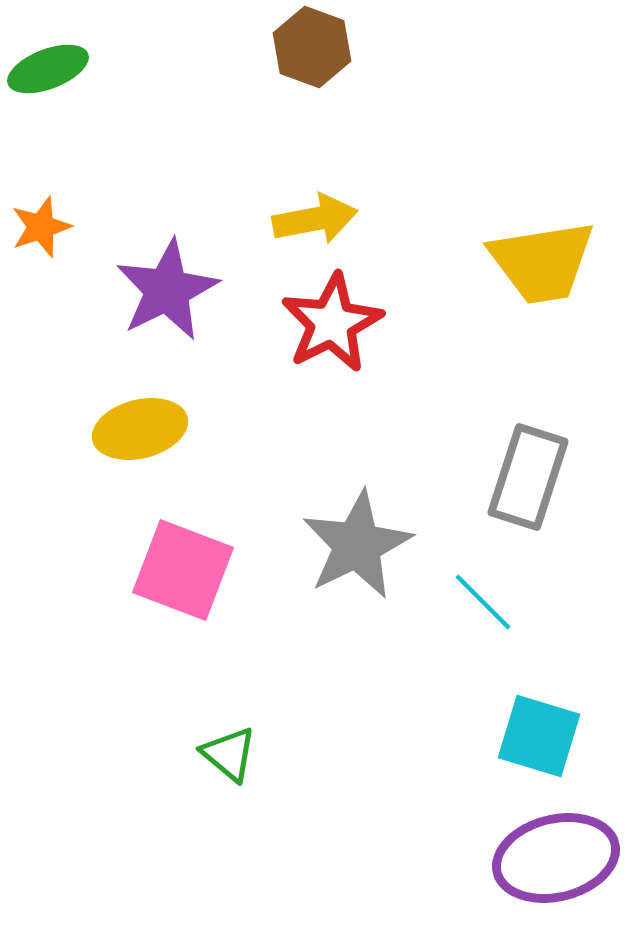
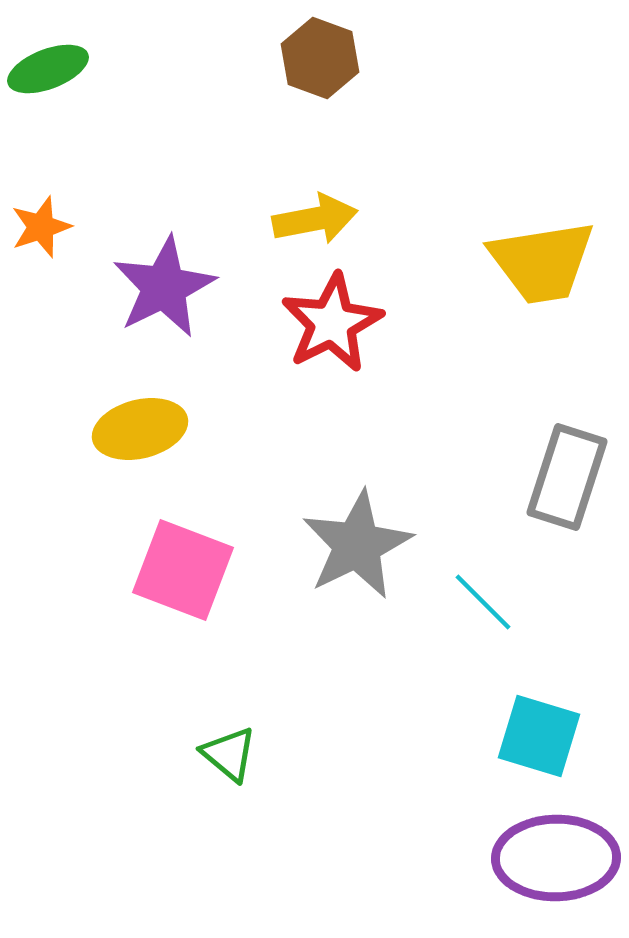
brown hexagon: moved 8 px right, 11 px down
purple star: moved 3 px left, 3 px up
gray rectangle: moved 39 px right
purple ellipse: rotated 13 degrees clockwise
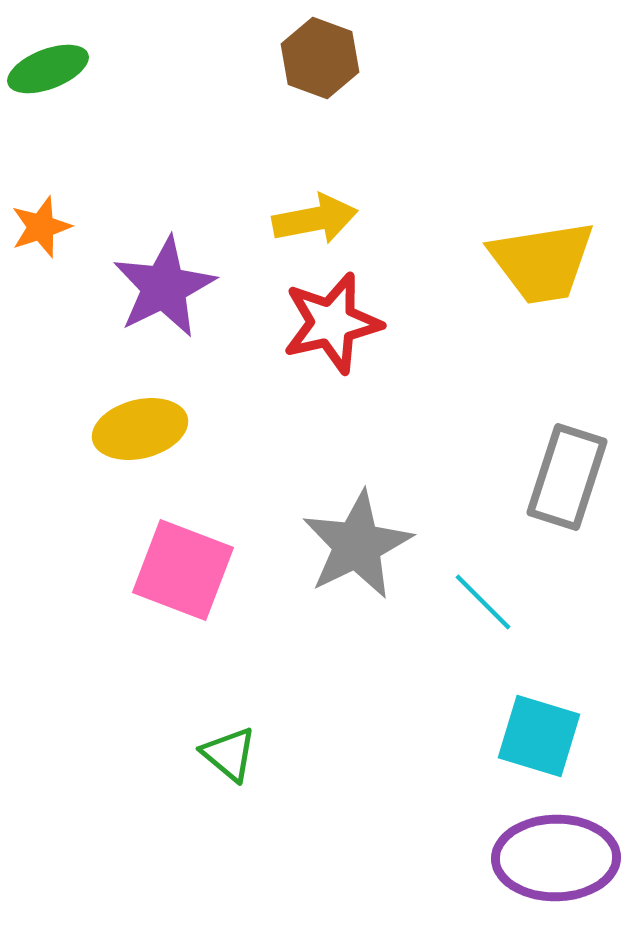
red star: rotated 14 degrees clockwise
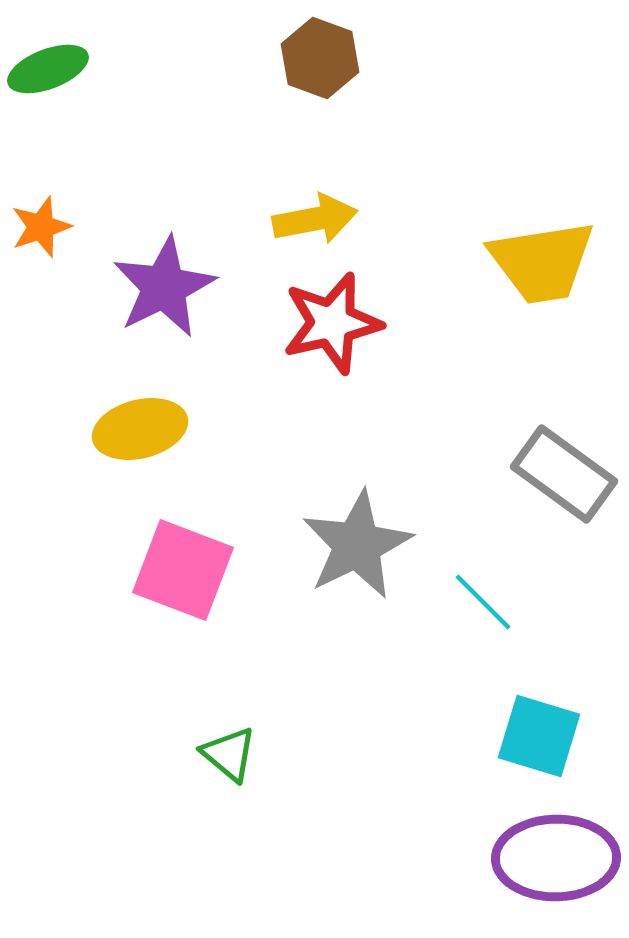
gray rectangle: moved 3 px left, 3 px up; rotated 72 degrees counterclockwise
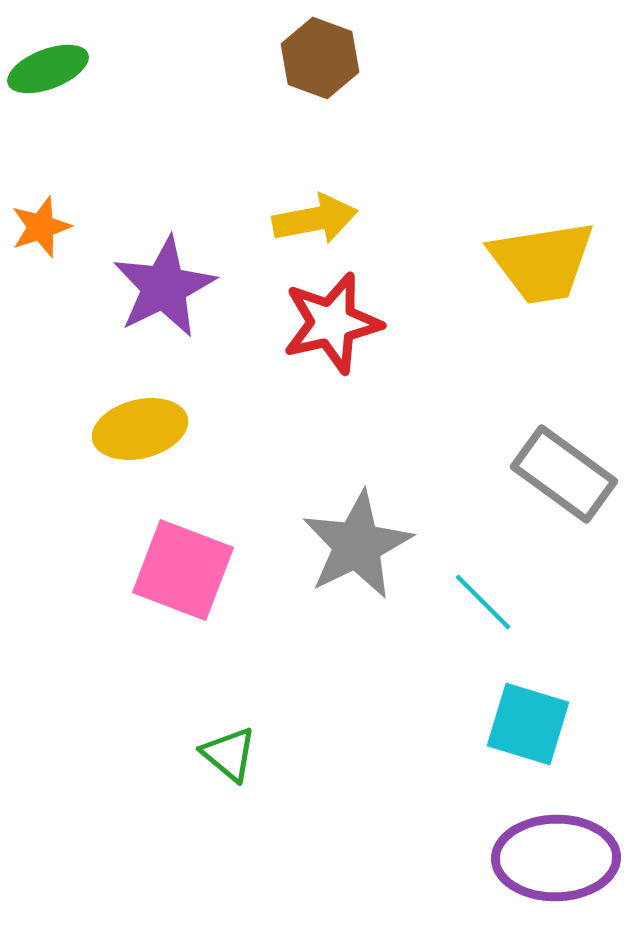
cyan square: moved 11 px left, 12 px up
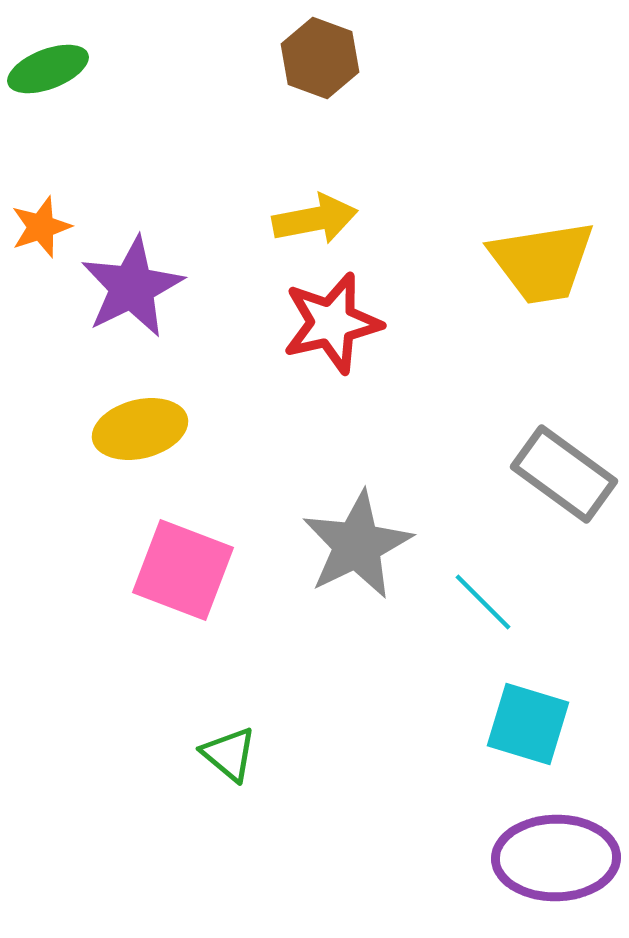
purple star: moved 32 px left
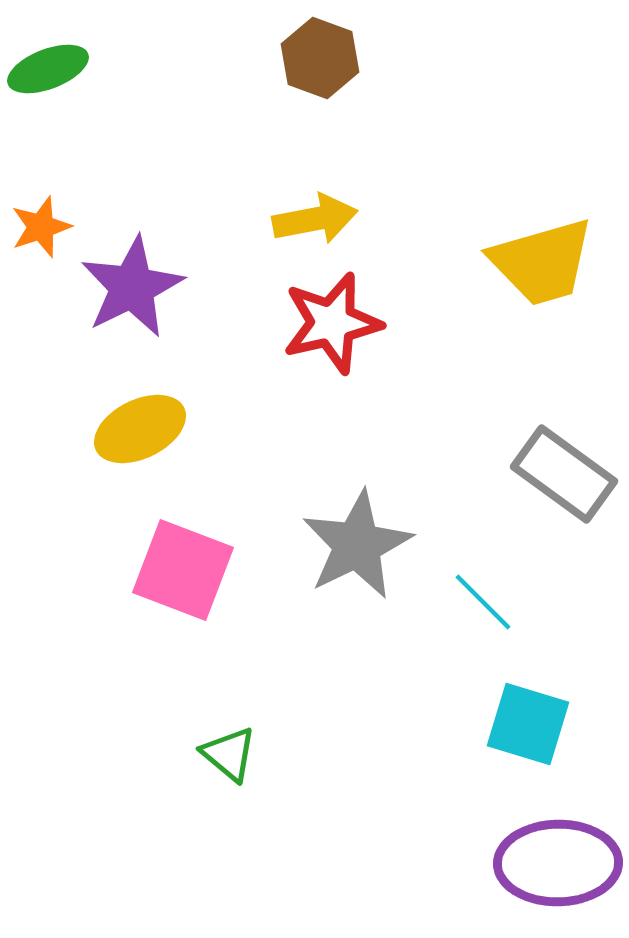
yellow trapezoid: rotated 7 degrees counterclockwise
yellow ellipse: rotated 12 degrees counterclockwise
purple ellipse: moved 2 px right, 5 px down
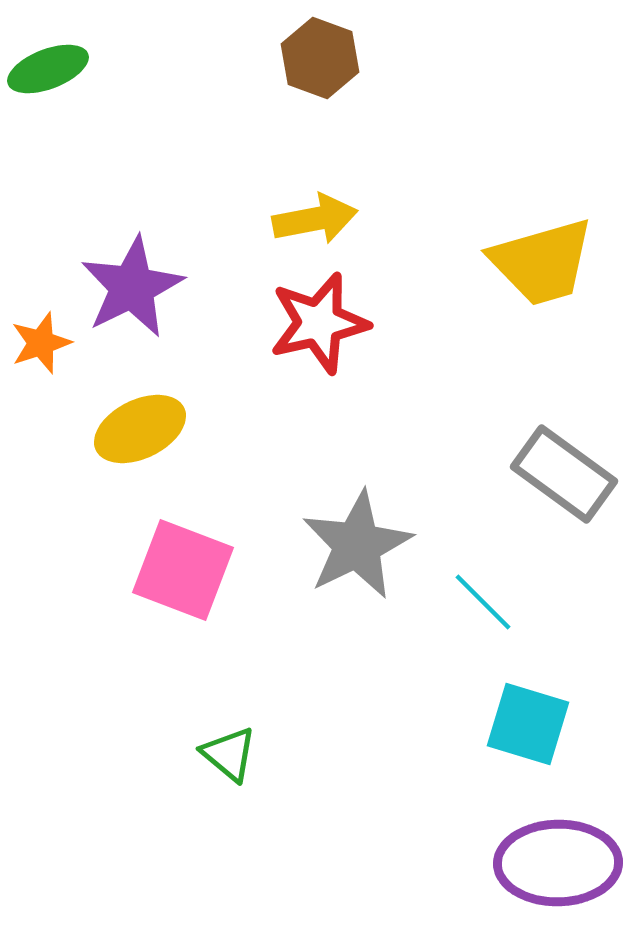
orange star: moved 116 px down
red star: moved 13 px left
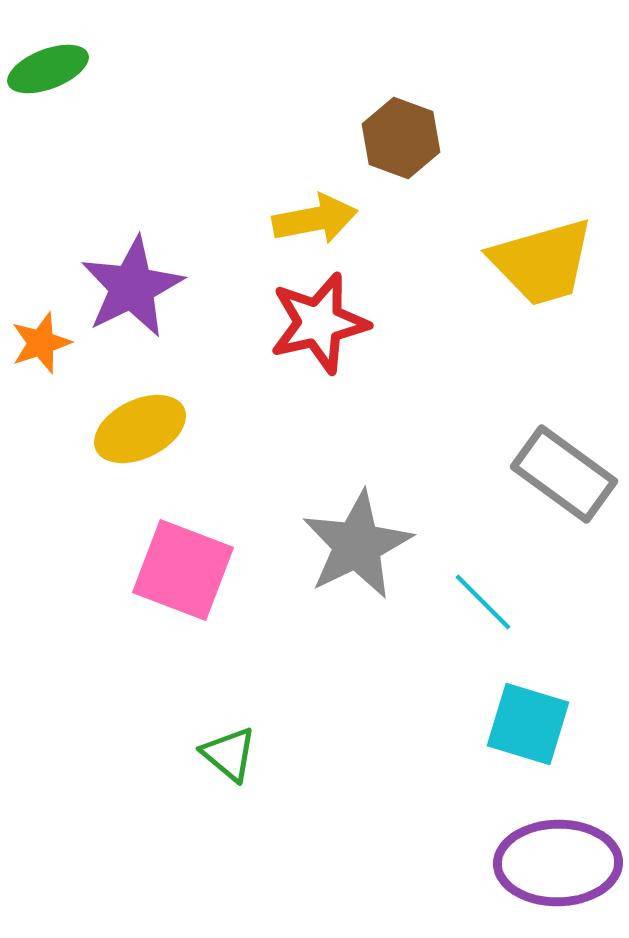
brown hexagon: moved 81 px right, 80 px down
